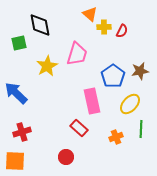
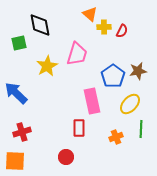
brown star: moved 2 px left
red rectangle: rotated 48 degrees clockwise
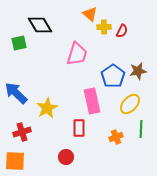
black diamond: rotated 20 degrees counterclockwise
yellow star: moved 42 px down
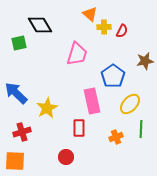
brown star: moved 7 px right, 10 px up
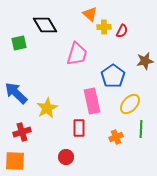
black diamond: moved 5 px right
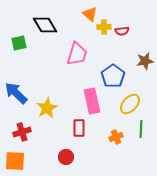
red semicircle: rotated 56 degrees clockwise
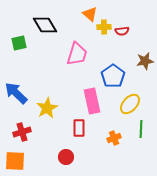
orange cross: moved 2 px left, 1 px down
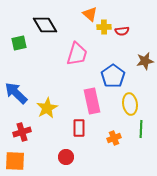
yellow ellipse: rotated 50 degrees counterclockwise
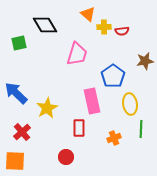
orange triangle: moved 2 px left
red cross: rotated 24 degrees counterclockwise
